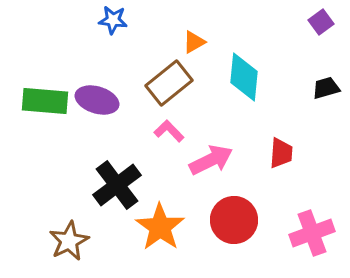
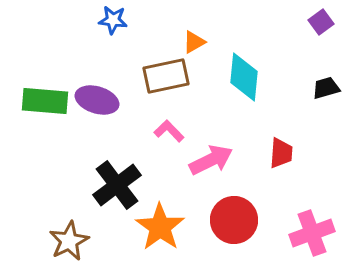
brown rectangle: moved 3 px left, 7 px up; rotated 27 degrees clockwise
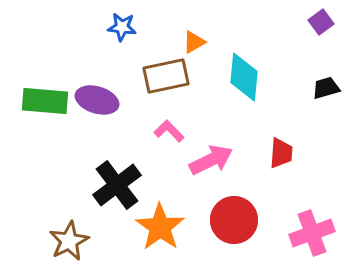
blue star: moved 9 px right, 7 px down
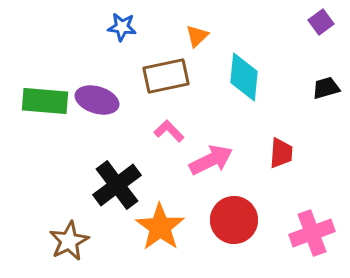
orange triangle: moved 3 px right, 6 px up; rotated 15 degrees counterclockwise
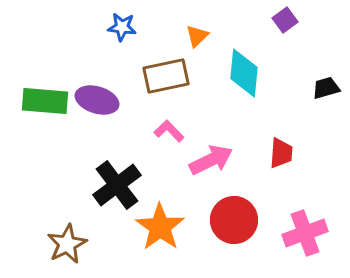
purple square: moved 36 px left, 2 px up
cyan diamond: moved 4 px up
pink cross: moved 7 px left
brown star: moved 2 px left, 3 px down
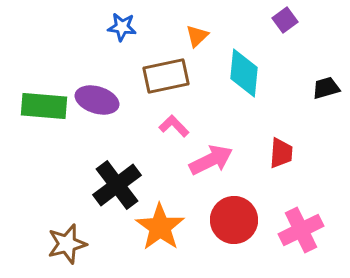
green rectangle: moved 1 px left, 5 px down
pink L-shape: moved 5 px right, 5 px up
pink cross: moved 4 px left, 3 px up; rotated 6 degrees counterclockwise
brown star: rotated 12 degrees clockwise
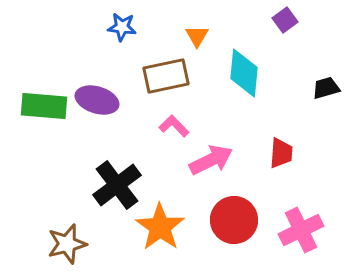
orange triangle: rotated 15 degrees counterclockwise
